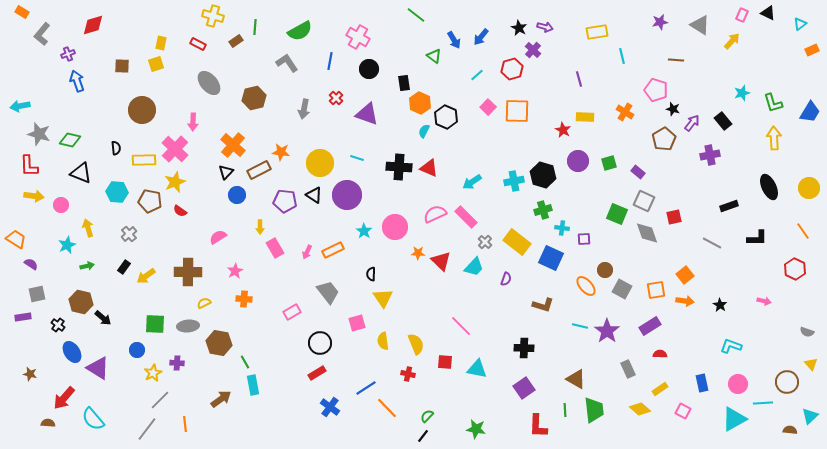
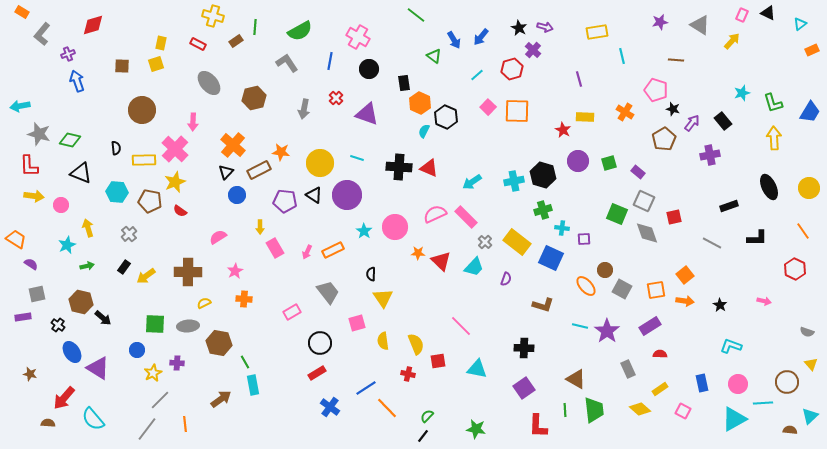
red square at (445, 362): moved 7 px left, 1 px up; rotated 14 degrees counterclockwise
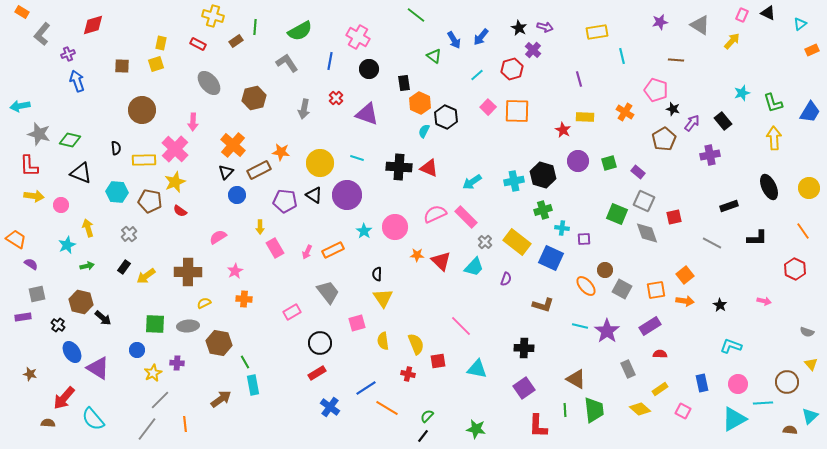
orange star at (418, 253): moved 1 px left, 2 px down
black semicircle at (371, 274): moved 6 px right
orange line at (387, 408): rotated 15 degrees counterclockwise
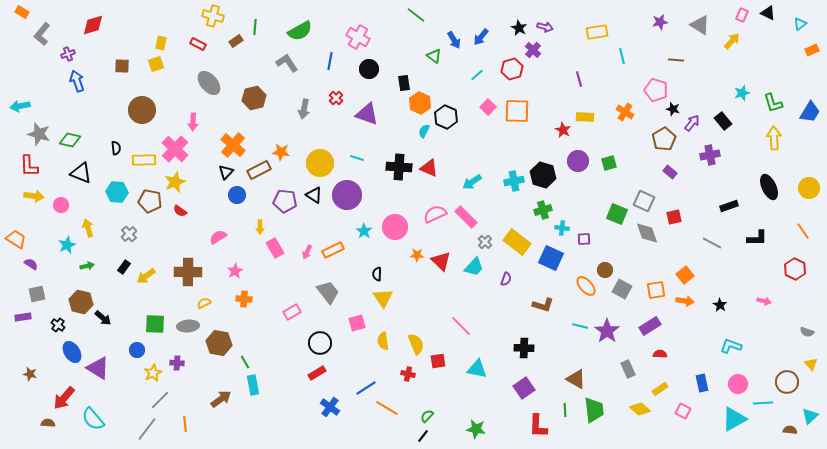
purple rectangle at (638, 172): moved 32 px right
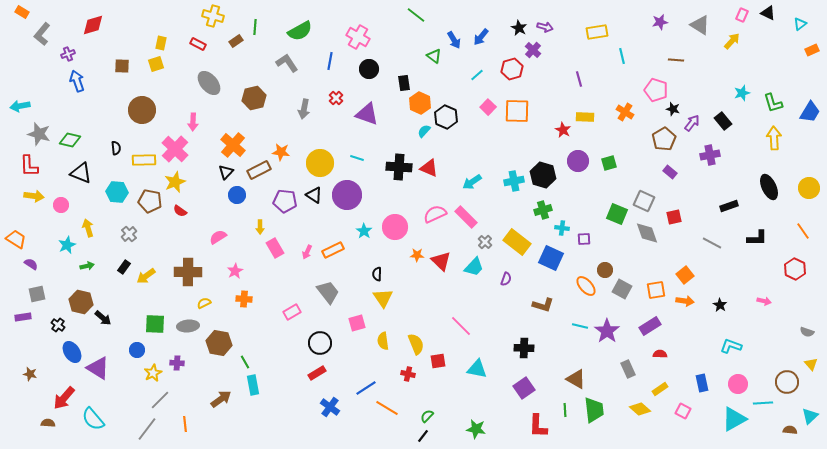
cyan semicircle at (424, 131): rotated 16 degrees clockwise
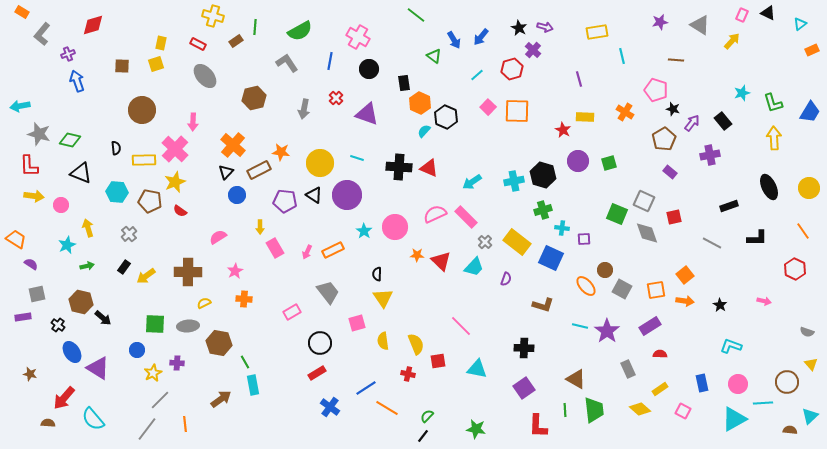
gray ellipse at (209, 83): moved 4 px left, 7 px up
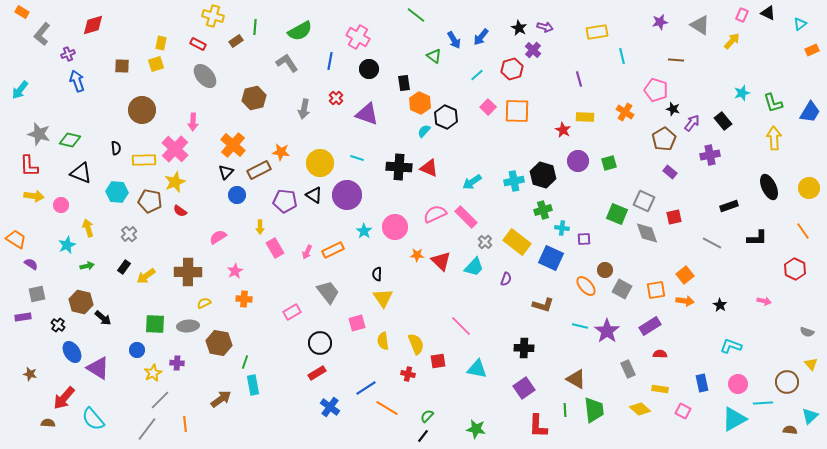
cyan arrow at (20, 106): moved 16 px up; rotated 42 degrees counterclockwise
green line at (245, 362): rotated 48 degrees clockwise
yellow rectangle at (660, 389): rotated 42 degrees clockwise
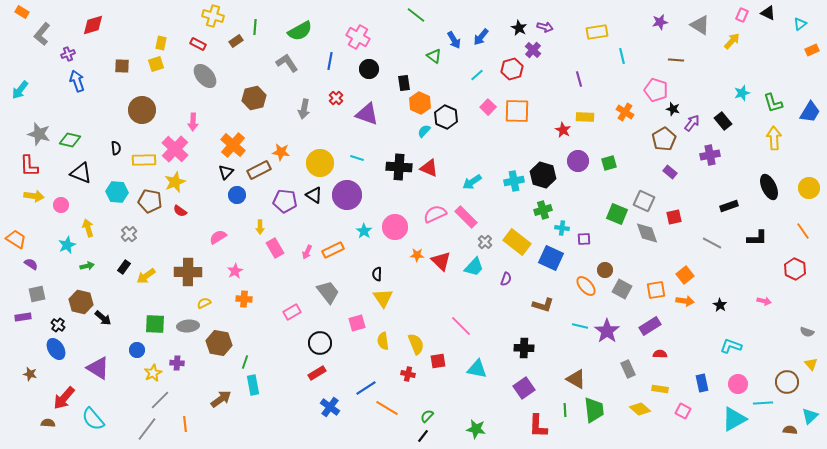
blue ellipse at (72, 352): moved 16 px left, 3 px up
